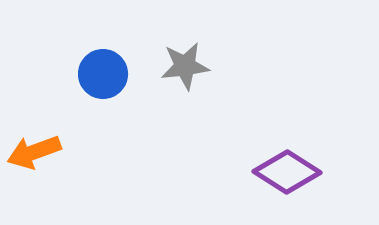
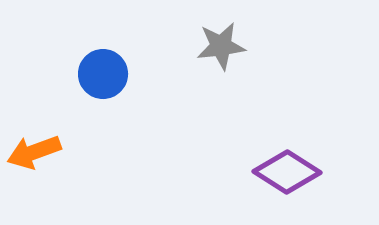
gray star: moved 36 px right, 20 px up
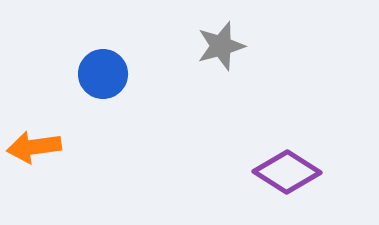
gray star: rotated 9 degrees counterclockwise
orange arrow: moved 5 px up; rotated 12 degrees clockwise
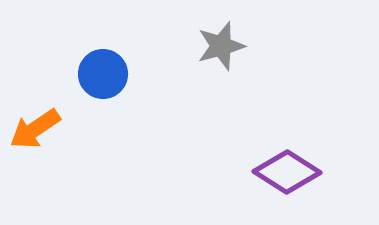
orange arrow: moved 1 px right, 18 px up; rotated 26 degrees counterclockwise
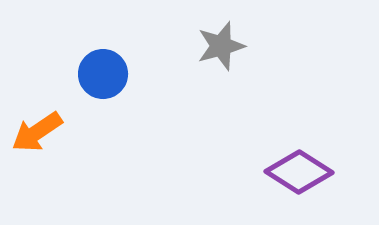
orange arrow: moved 2 px right, 3 px down
purple diamond: moved 12 px right
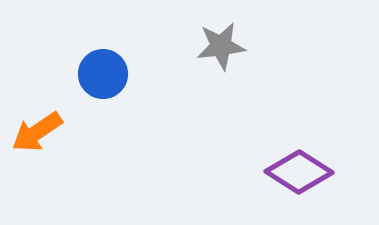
gray star: rotated 9 degrees clockwise
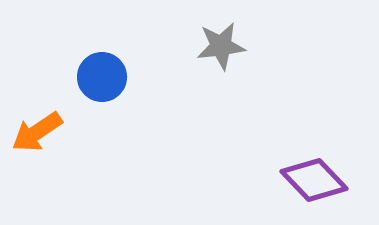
blue circle: moved 1 px left, 3 px down
purple diamond: moved 15 px right, 8 px down; rotated 14 degrees clockwise
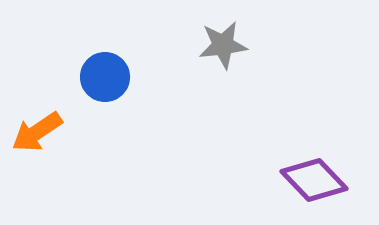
gray star: moved 2 px right, 1 px up
blue circle: moved 3 px right
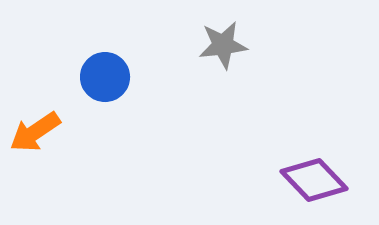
orange arrow: moved 2 px left
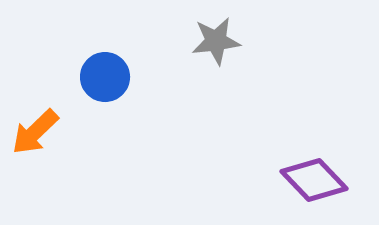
gray star: moved 7 px left, 4 px up
orange arrow: rotated 10 degrees counterclockwise
